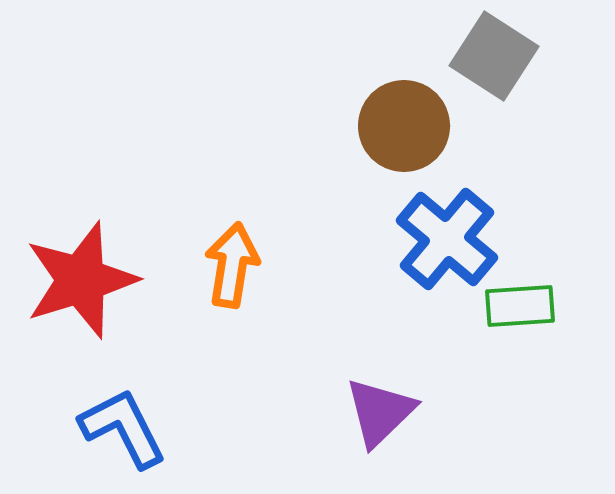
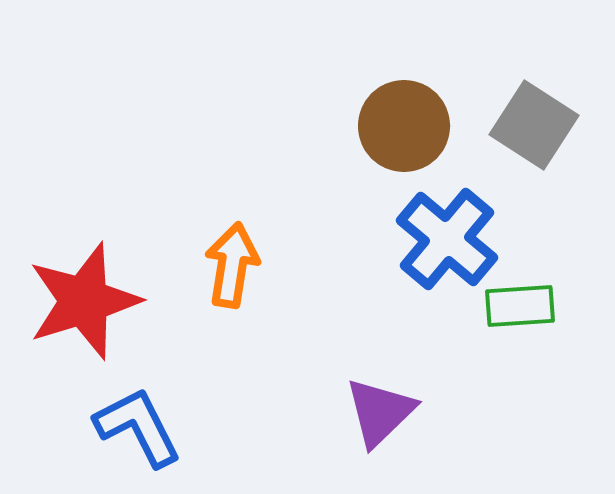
gray square: moved 40 px right, 69 px down
red star: moved 3 px right, 21 px down
blue L-shape: moved 15 px right, 1 px up
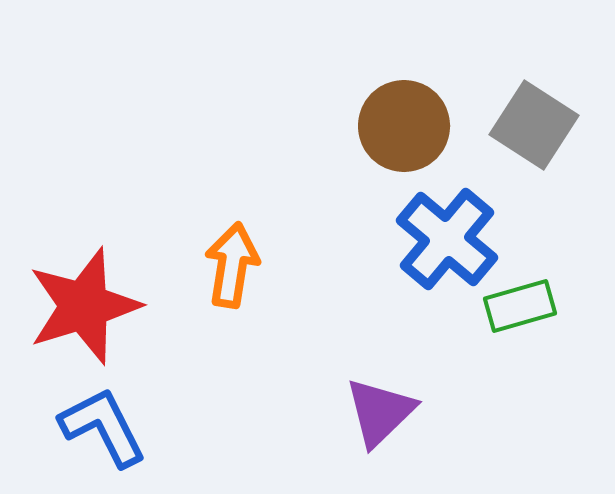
red star: moved 5 px down
green rectangle: rotated 12 degrees counterclockwise
blue L-shape: moved 35 px left
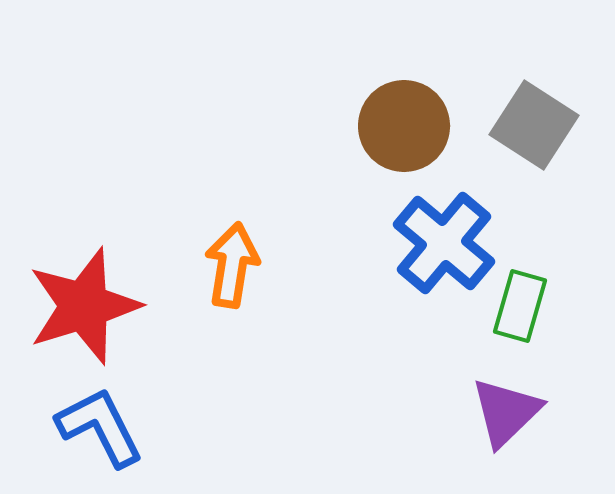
blue cross: moved 3 px left, 4 px down
green rectangle: rotated 58 degrees counterclockwise
purple triangle: moved 126 px right
blue L-shape: moved 3 px left
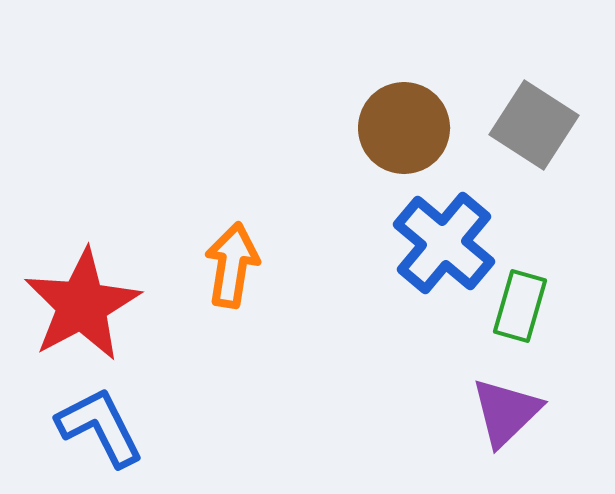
brown circle: moved 2 px down
red star: moved 2 px left, 1 px up; rotated 11 degrees counterclockwise
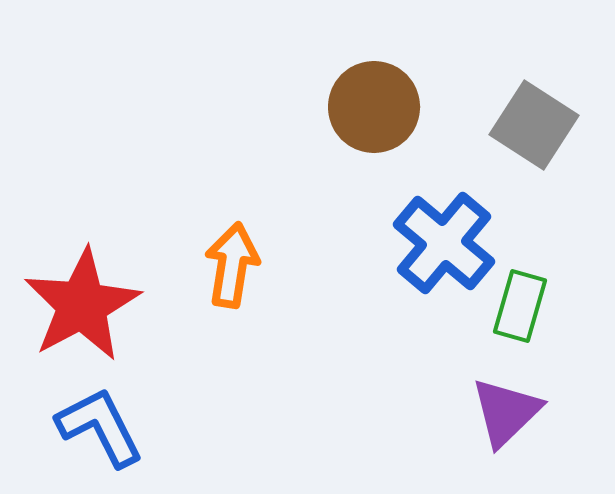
brown circle: moved 30 px left, 21 px up
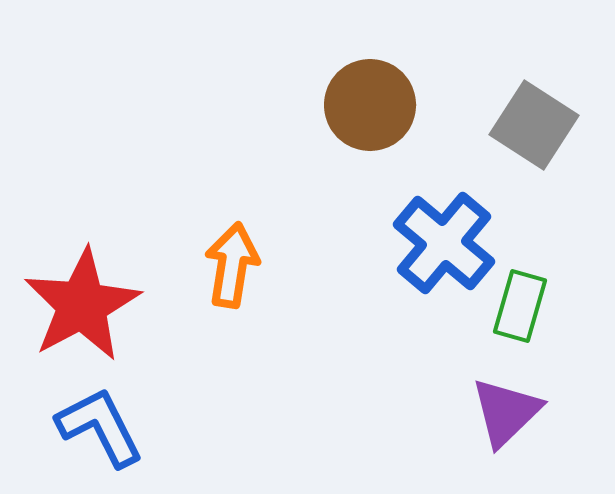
brown circle: moved 4 px left, 2 px up
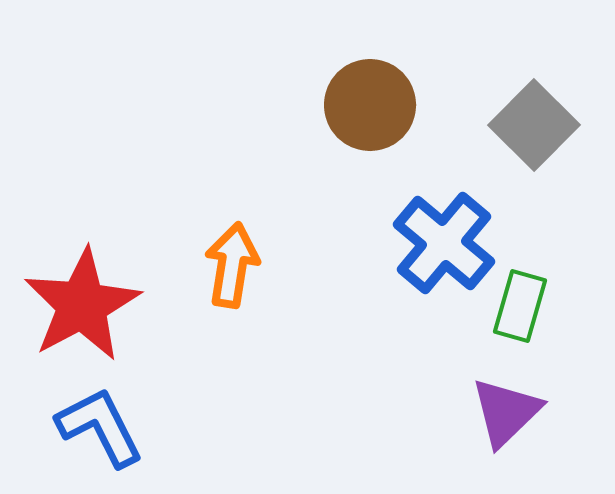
gray square: rotated 12 degrees clockwise
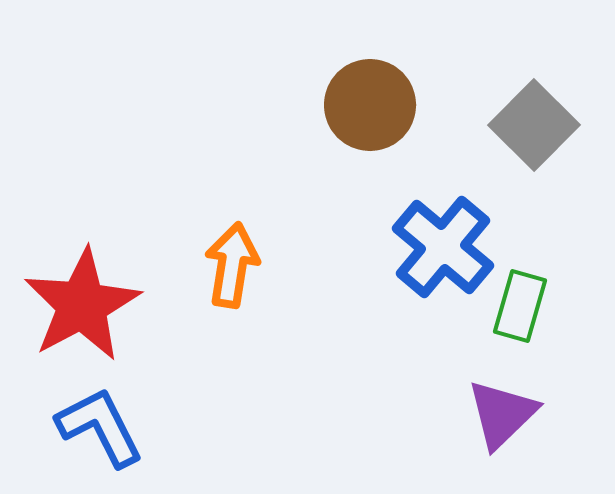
blue cross: moved 1 px left, 4 px down
purple triangle: moved 4 px left, 2 px down
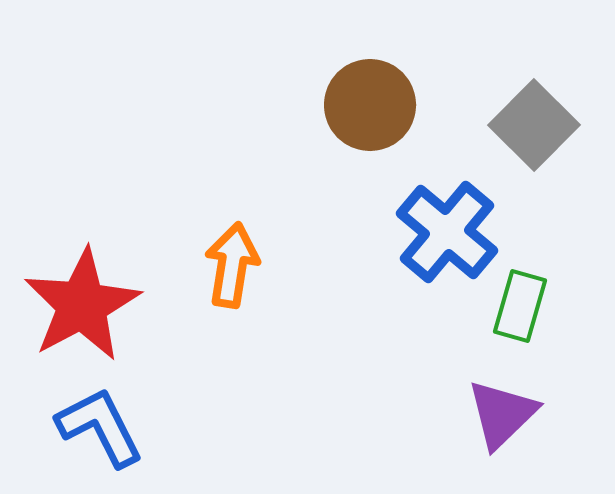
blue cross: moved 4 px right, 15 px up
